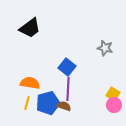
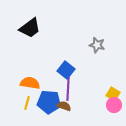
gray star: moved 8 px left, 3 px up
blue square: moved 1 px left, 3 px down
blue pentagon: moved 1 px right, 1 px up; rotated 20 degrees clockwise
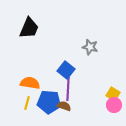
black trapezoid: moved 1 px left; rotated 30 degrees counterclockwise
gray star: moved 7 px left, 2 px down
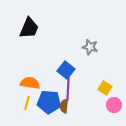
yellow square: moved 8 px left, 6 px up
brown semicircle: rotated 104 degrees counterclockwise
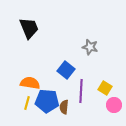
black trapezoid: rotated 45 degrees counterclockwise
purple line: moved 13 px right, 2 px down
blue pentagon: moved 2 px left, 1 px up
brown semicircle: moved 1 px down
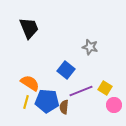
orange semicircle: rotated 24 degrees clockwise
purple line: rotated 65 degrees clockwise
yellow line: moved 1 px left, 1 px up
